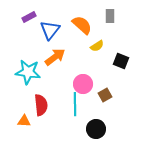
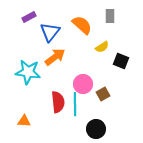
blue triangle: moved 2 px down
yellow semicircle: moved 5 px right, 1 px down
brown square: moved 2 px left, 1 px up
red semicircle: moved 17 px right, 3 px up
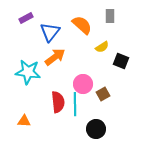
purple rectangle: moved 3 px left, 1 px down
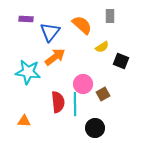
purple rectangle: moved 1 px down; rotated 32 degrees clockwise
black circle: moved 1 px left, 1 px up
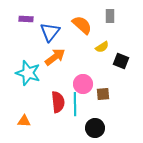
cyan star: moved 1 px down; rotated 10 degrees clockwise
brown square: rotated 24 degrees clockwise
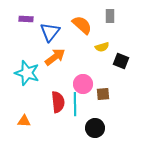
yellow semicircle: rotated 16 degrees clockwise
cyan star: moved 1 px left
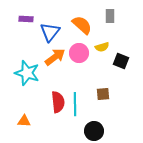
pink circle: moved 4 px left, 31 px up
black circle: moved 1 px left, 3 px down
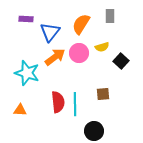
orange semicircle: moved 1 px left, 1 px up; rotated 100 degrees counterclockwise
black square: rotated 21 degrees clockwise
orange triangle: moved 4 px left, 11 px up
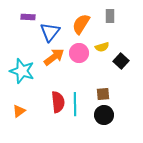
purple rectangle: moved 2 px right, 2 px up
orange arrow: moved 1 px left
cyan star: moved 5 px left, 2 px up
orange triangle: moved 1 px left, 1 px down; rotated 40 degrees counterclockwise
black circle: moved 10 px right, 16 px up
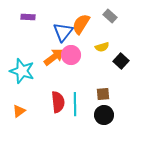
gray rectangle: rotated 48 degrees counterclockwise
blue triangle: moved 13 px right
pink circle: moved 8 px left, 2 px down
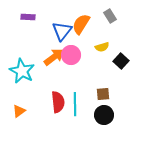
gray rectangle: rotated 16 degrees clockwise
blue triangle: moved 1 px left, 1 px up
cyan star: rotated 10 degrees clockwise
